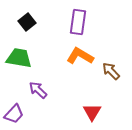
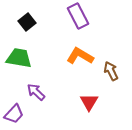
purple rectangle: moved 6 px up; rotated 35 degrees counterclockwise
brown arrow: rotated 18 degrees clockwise
purple arrow: moved 2 px left, 2 px down
red triangle: moved 3 px left, 10 px up
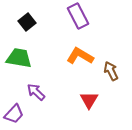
red triangle: moved 2 px up
